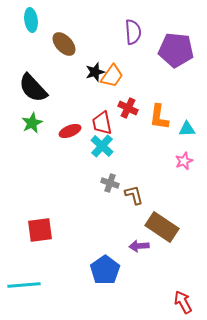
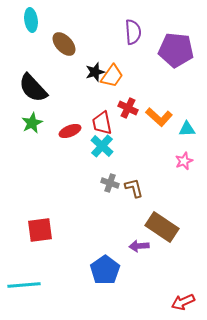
orange L-shape: rotated 56 degrees counterclockwise
brown L-shape: moved 7 px up
red arrow: rotated 85 degrees counterclockwise
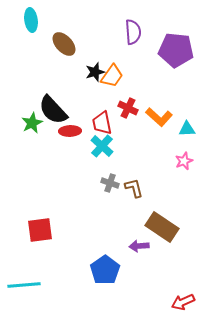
black semicircle: moved 20 px right, 22 px down
red ellipse: rotated 20 degrees clockwise
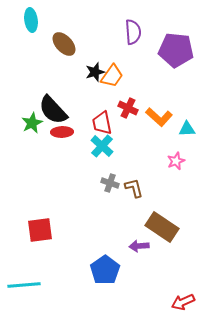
red ellipse: moved 8 px left, 1 px down
pink star: moved 8 px left
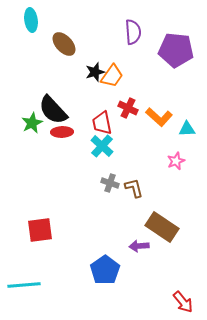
red arrow: rotated 105 degrees counterclockwise
